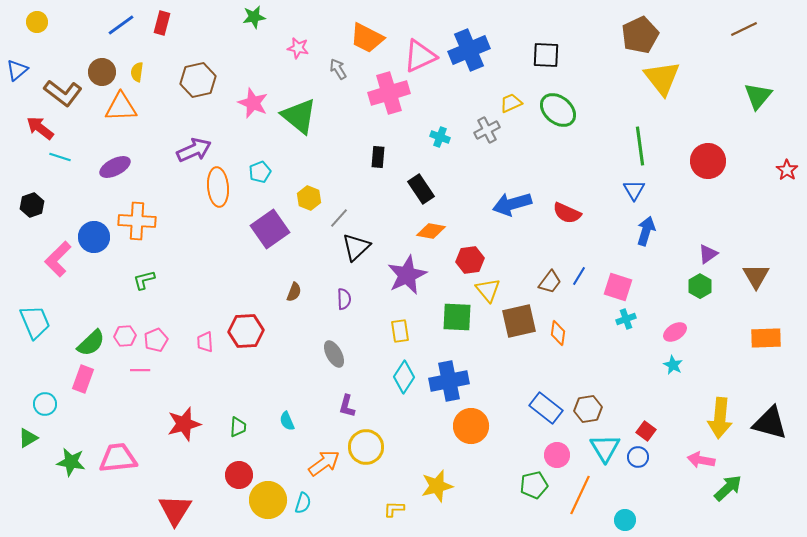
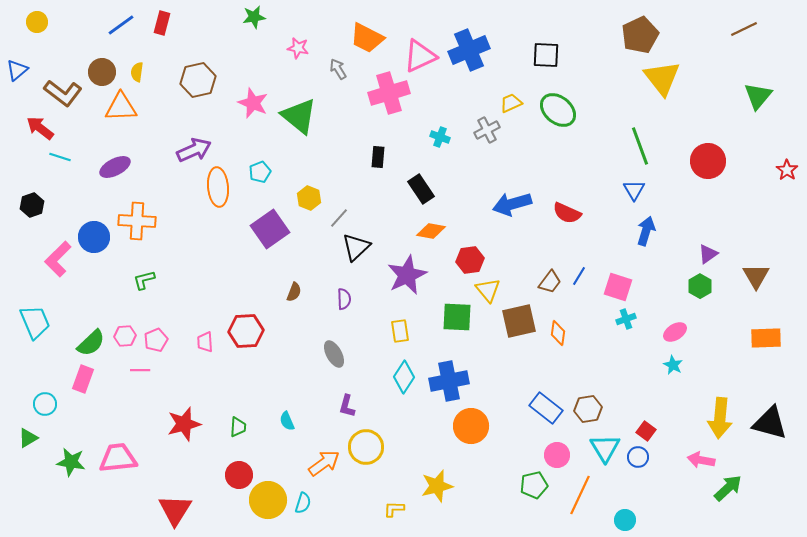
green line at (640, 146): rotated 12 degrees counterclockwise
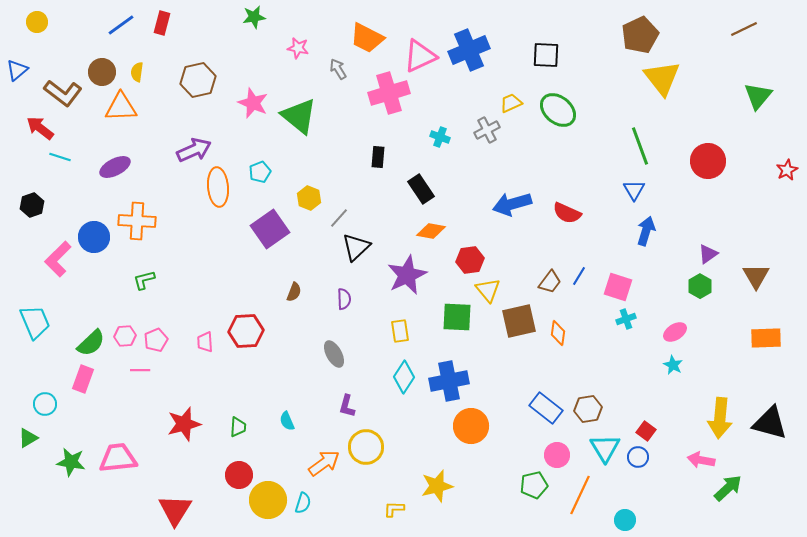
red star at (787, 170): rotated 10 degrees clockwise
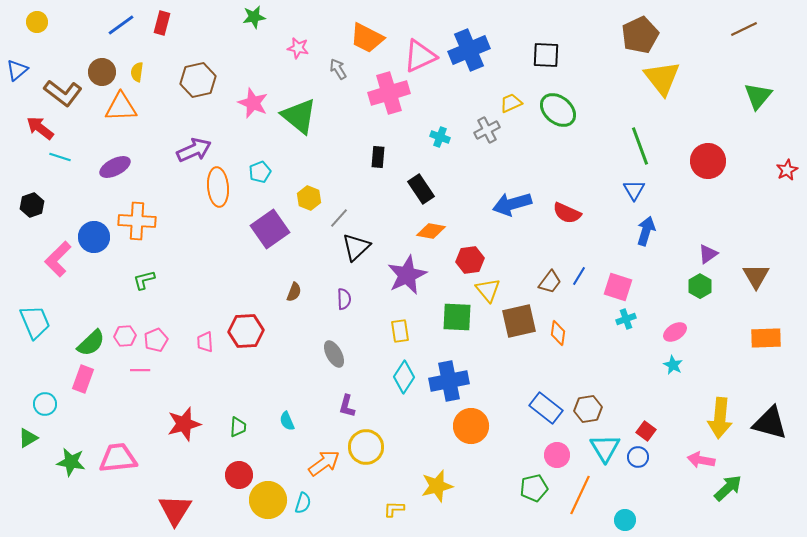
green pentagon at (534, 485): moved 3 px down
